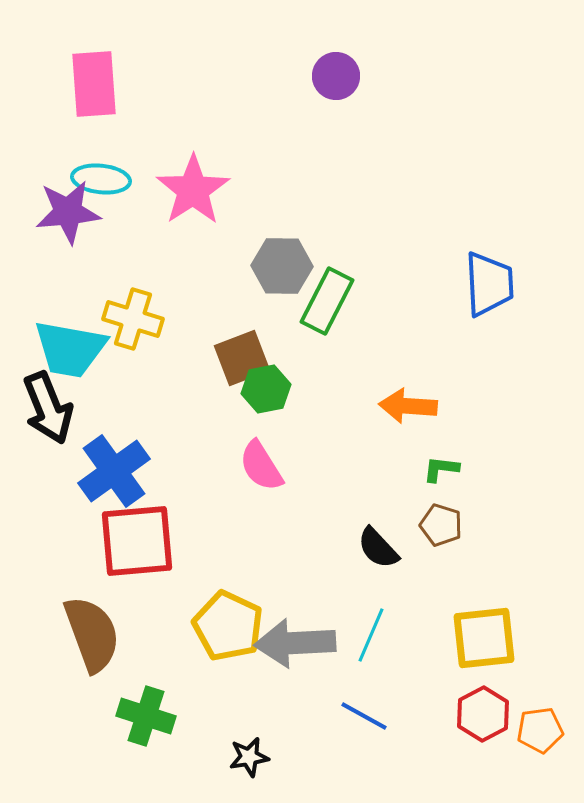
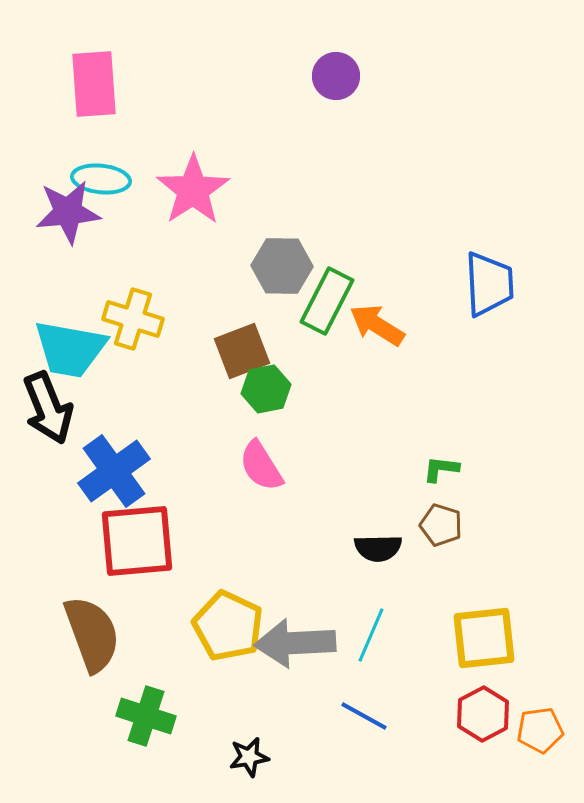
brown square: moved 7 px up
orange arrow: moved 31 px left, 81 px up; rotated 28 degrees clockwise
black semicircle: rotated 48 degrees counterclockwise
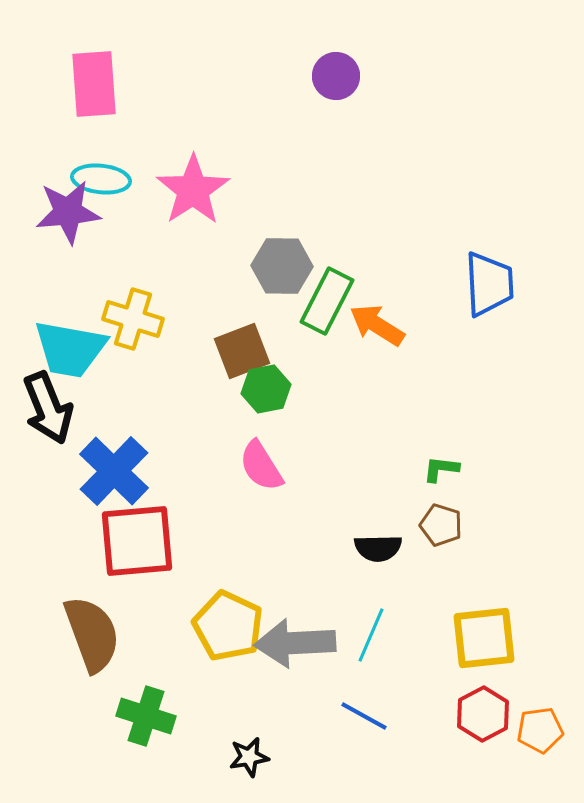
blue cross: rotated 10 degrees counterclockwise
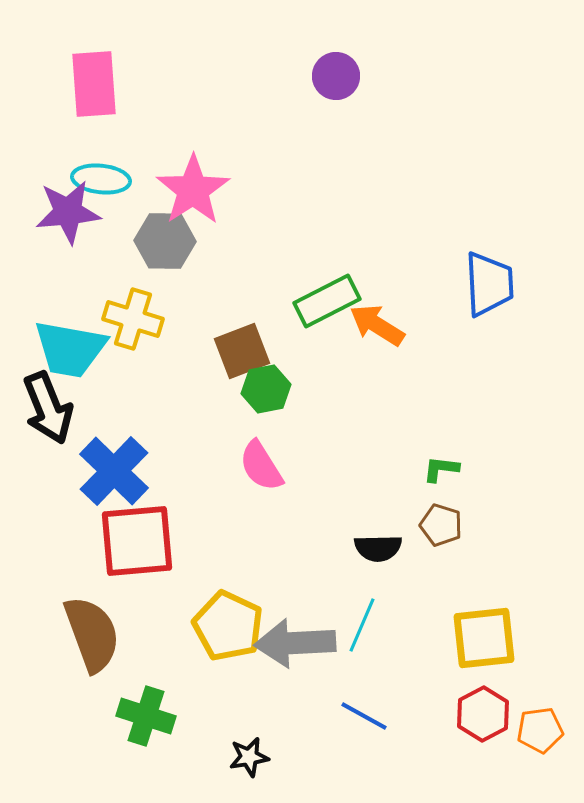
gray hexagon: moved 117 px left, 25 px up
green rectangle: rotated 36 degrees clockwise
cyan line: moved 9 px left, 10 px up
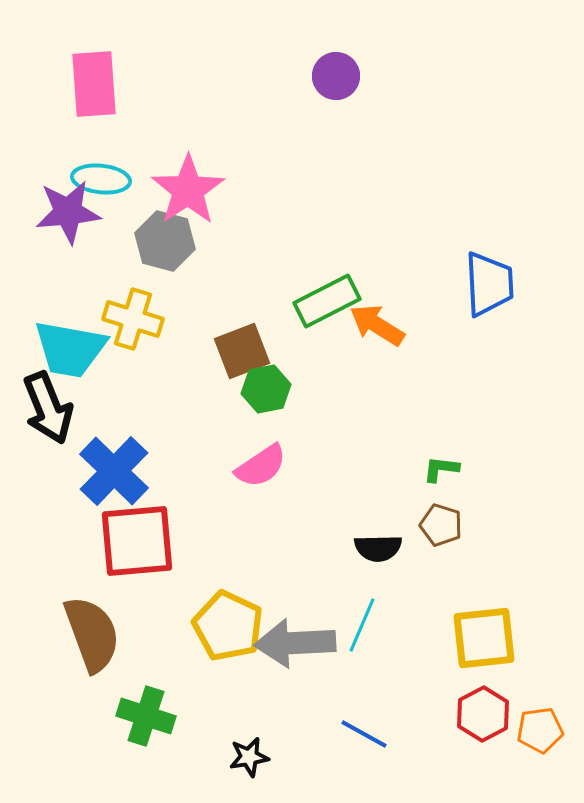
pink star: moved 5 px left
gray hexagon: rotated 14 degrees clockwise
pink semicircle: rotated 92 degrees counterclockwise
blue line: moved 18 px down
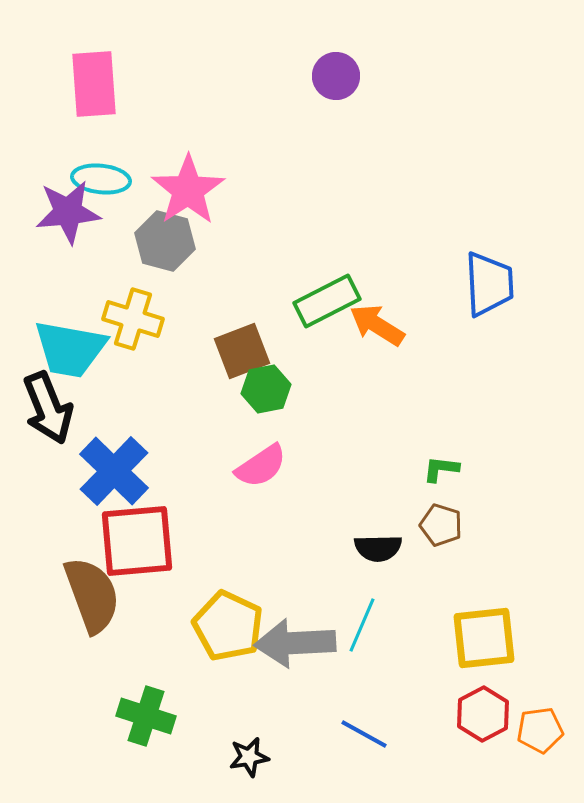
brown semicircle: moved 39 px up
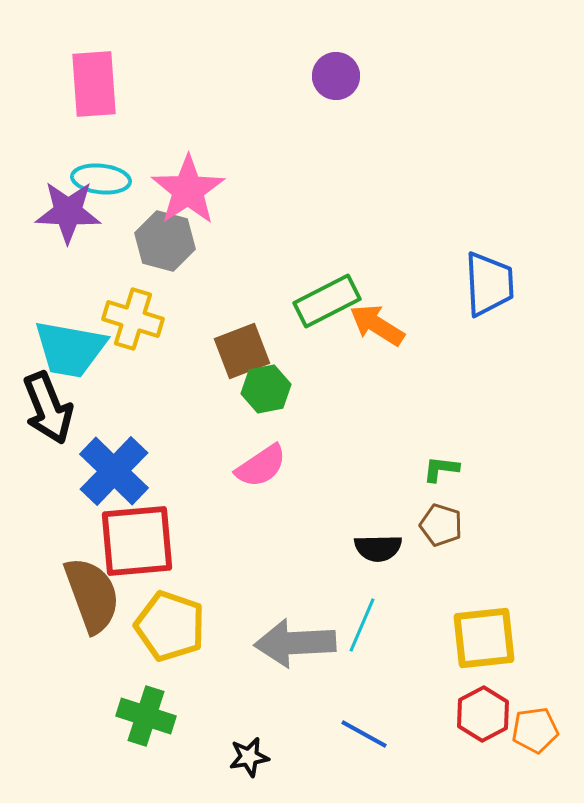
purple star: rotated 8 degrees clockwise
yellow pentagon: moved 58 px left; rotated 6 degrees counterclockwise
orange pentagon: moved 5 px left
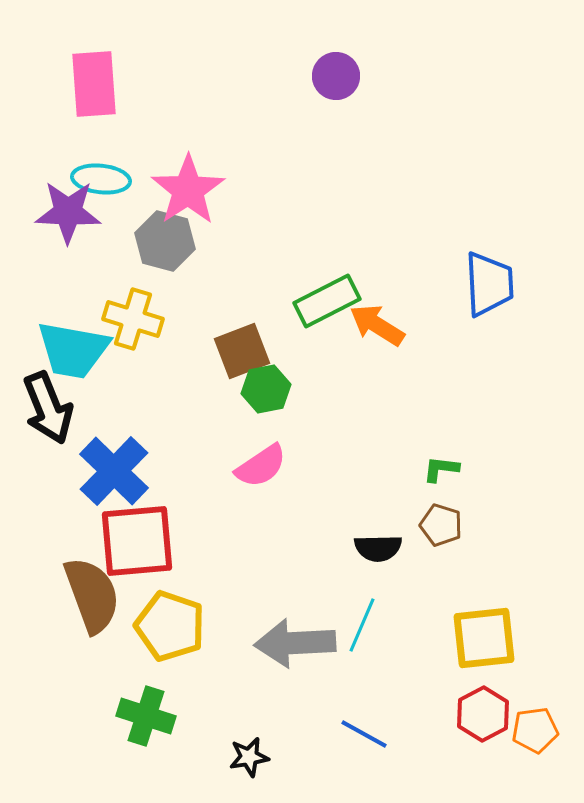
cyan trapezoid: moved 3 px right, 1 px down
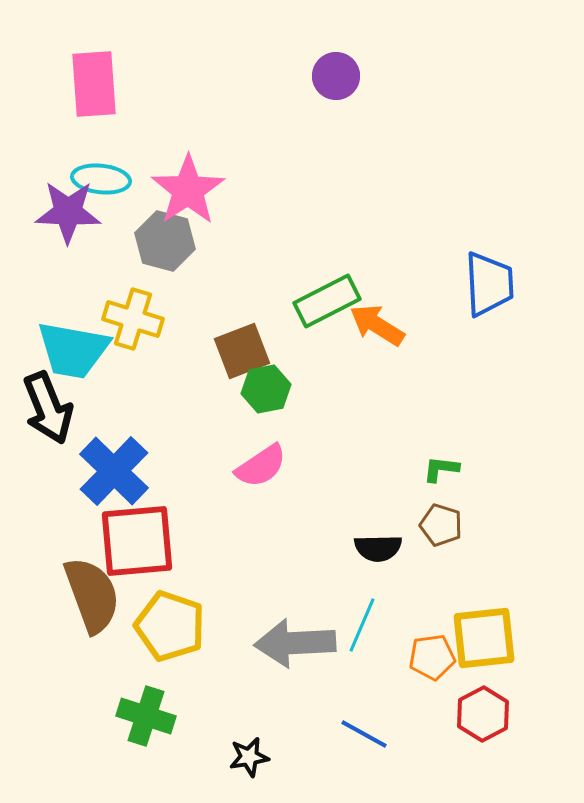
orange pentagon: moved 103 px left, 73 px up
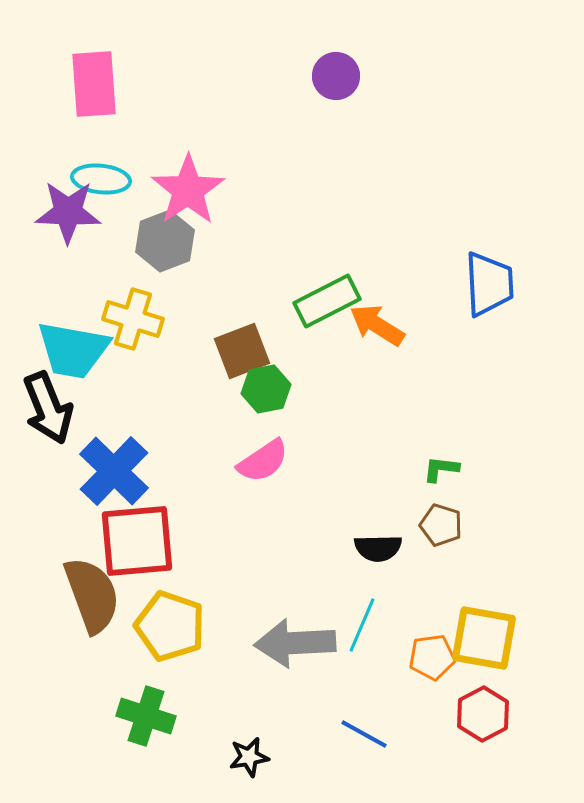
gray hexagon: rotated 24 degrees clockwise
pink semicircle: moved 2 px right, 5 px up
yellow square: rotated 16 degrees clockwise
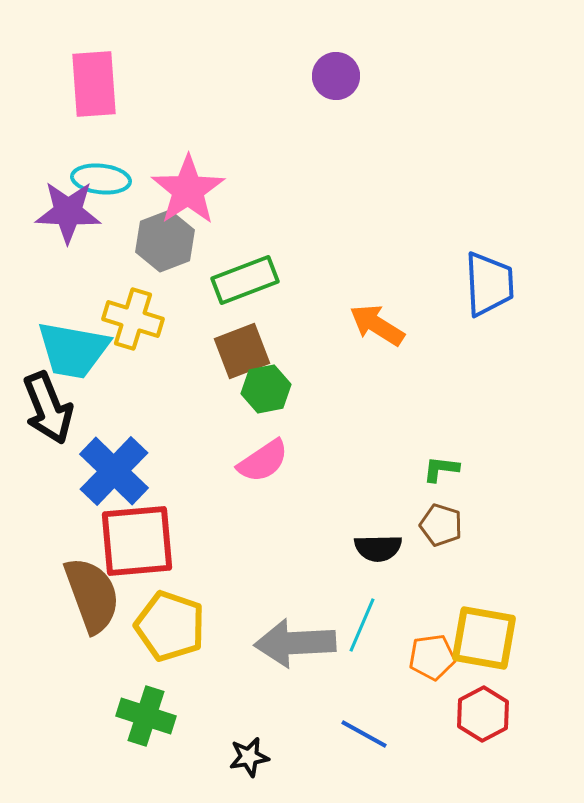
green rectangle: moved 82 px left, 21 px up; rotated 6 degrees clockwise
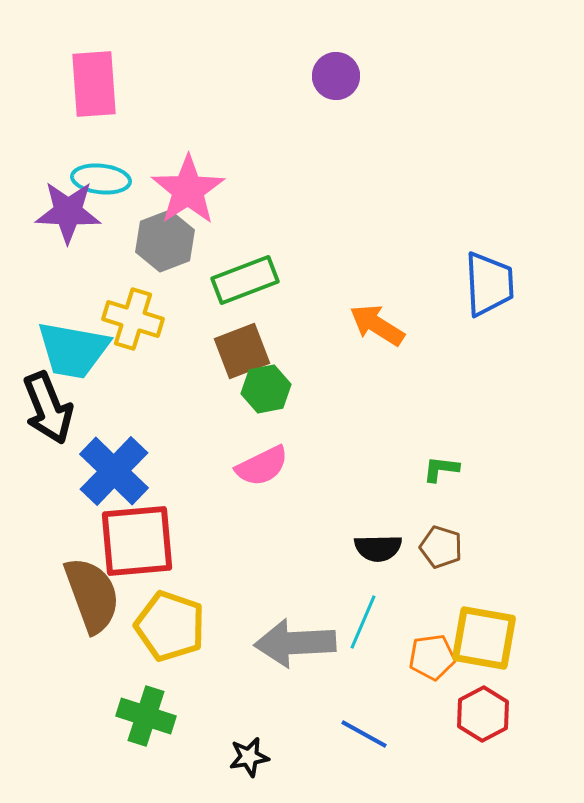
pink semicircle: moved 1 px left, 5 px down; rotated 8 degrees clockwise
brown pentagon: moved 22 px down
cyan line: moved 1 px right, 3 px up
